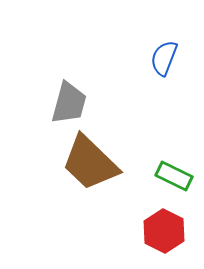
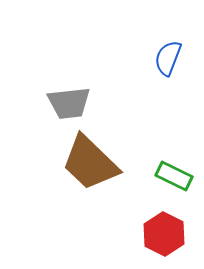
blue semicircle: moved 4 px right
gray trapezoid: rotated 69 degrees clockwise
red hexagon: moved 3 px down
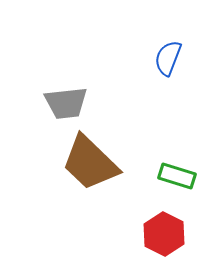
gray trapezoid: moved 3 px left
green rectangle: moved 3 px right; rotated 9 degrees counterclockwise
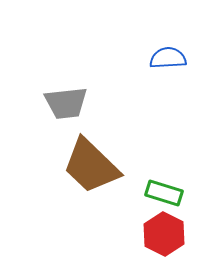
blue semicircle: rotated 66 degrees clockwise
brown trapezoid: moved 1 px right, 3 px down
green rectangle: moved 13 px left, 17 px down
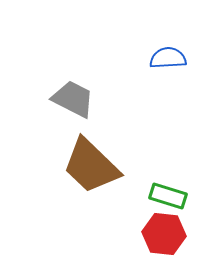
gray trapezoid: moved 7 px right, 4 px up; rotated 147 degrees counterclockwise
green rectangle: moved 4 px right, 3 px down
red hexagon: rotated 21 degrees counterclockwise
